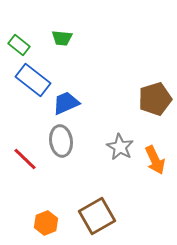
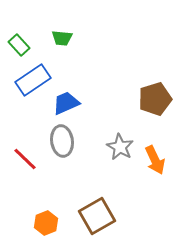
green rectangle: rotated 10 degrees clockwise
blue rectangle: rotated 72 degrees counterclockwise
gray ellipse: moved 1 px right
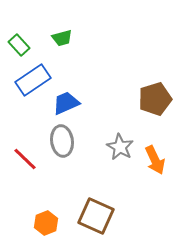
green trapezoid: rotated 20 degrees counterclockwise
brown square: moved 1 px left; rotated 36 degrees counterclockwise
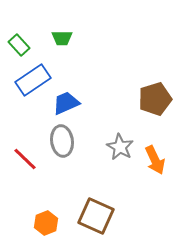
green trapezoid: rotated 15 degrees clockwise
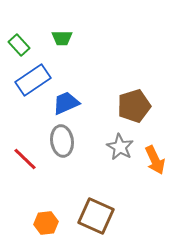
brown pentagon: moved 21 px left, 7 px down
orange hexagon: rotated 15 degrees clockwise
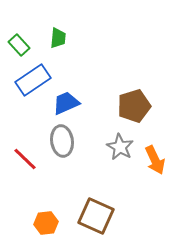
green trapezoid: moved 4 px left; rotated 85 degrees counterclockwise
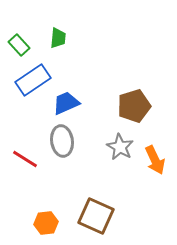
red line: rotated 12 degrees counterclockwise
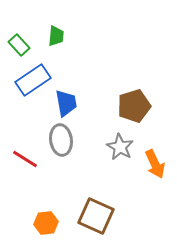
green trapezoid: moved 2 px left, 2 px up
blue trapezoid: rotated 104 degrees clockwise
gray ellipse: moved 1 px left, 1 px up
orange arrow: moved 4 px down
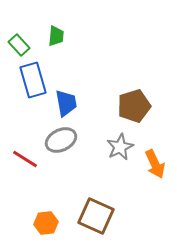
blue rectangle: rotated 72 degrees counterclockwise
gray ellipse: rotated 72 degrees clockwise
gray star: rotated 16 degrees clockwise
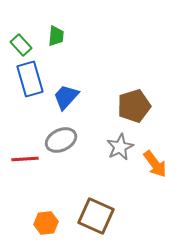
green rectangle: moved 2 px right
blue rectangle: moved 3 px left, 1 px up
blue trapezoid: moved 6 px up; rotated 128 degrees counterclockwise
red line: rotated 36 degrees counterclockwise
orange arrow: rotated 12 degrees counterclockwise
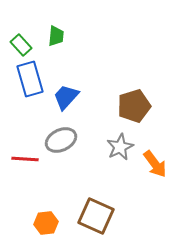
red line: rotated 8 degrees clockwise
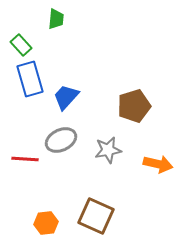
green trapezoid: moved 17 px up
gray star: moved 12 px left, 3 px down; rotated 16 degrees clockwise
orange arrow: moved 3 px right; rotated 40 degrees counterclockwise
